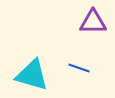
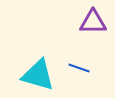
cyan triangle: moved 6 px right
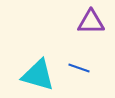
purple triangle: moved 2 px left
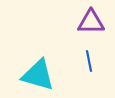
blue line: moved 10 px right, 7 px up; rotated 60 degrees clockwise
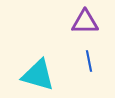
purple triangle: moved 6 px left
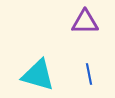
blue line: moved 13 px down
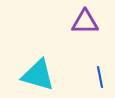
blue line: moved 11 px right, 3 px down
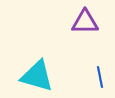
cyan triangle: moved 1 px left, 1 px down
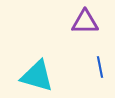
blue line: moved 10 px up
